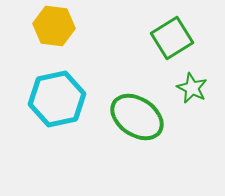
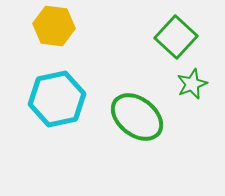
green square: moved 4 px right, 1 px up; rotated 15 degrees counterclockwise
green star: moved 4 px up; rotated 24 degrees clockwise
green ellipse: rotated 4 degrees clockwise
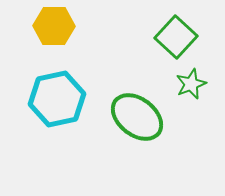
yellow hexagon: rotated 6 degrees counterclockwise
green star: moved 1 px left
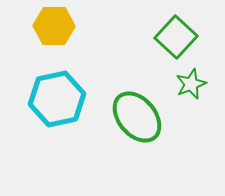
green ellipse: rotated 12 degrees clockwise
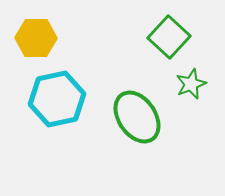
yellow hexagon: moved 18 px left, 12 px down
green square: moved 7 px left
green ellipse: rotated 6 degrees clockwise
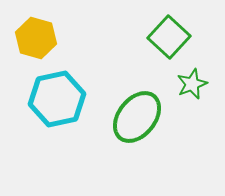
yellow hexagon: rotated 15 degrees clockwise
green star: moved 1 px right
green ellipse: rotated 72 degrees clockwise
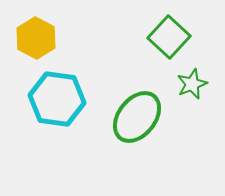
yellow hexagon: rotated 12 degrees clockwise
cyan hexagon: rotated 20 degrees clockwise
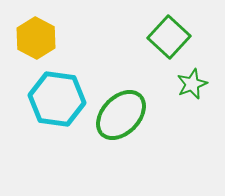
green ellipse: moved 16 px left, 2 px up; rotated 6 degrees clockwise
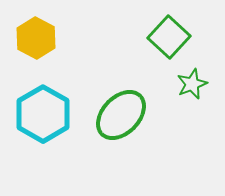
cyan hexagon: moved 14 px left, 15 px down; rotated 22 degrees clockwise
